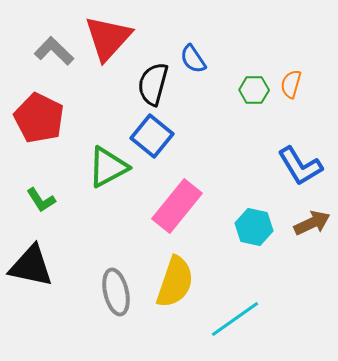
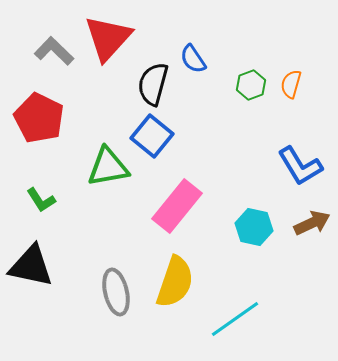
green hexagon: moved 3 px left, 5 px up; rotated 20 degrees counterclockwise
green triangle: rotated 18 degrees clockwise
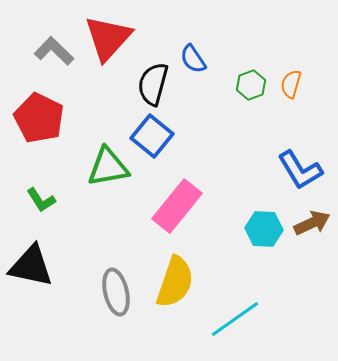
blue L-shape: moved 4 px down
cyan hexagon: moved 10 px right, 2 px down; rotated 9 degrees counterclockwise
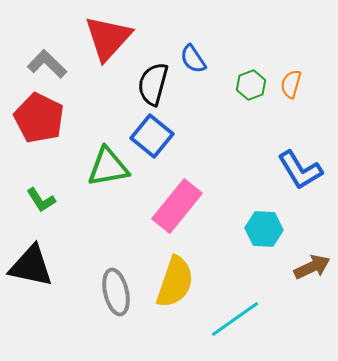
gray L-shape: moved 7 px left, 13 px down
brown arrow: moved 44 px down
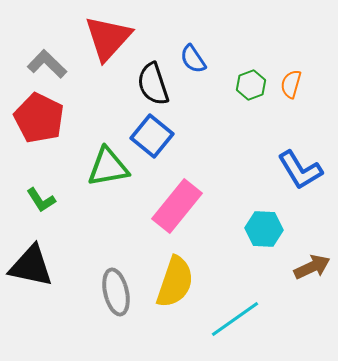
black semicircle: rotated 33 degrees counterclockwise
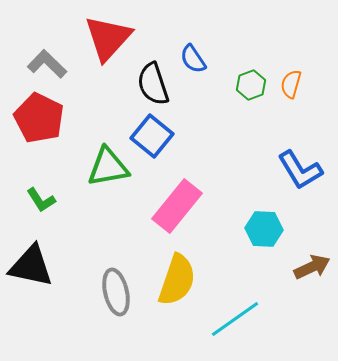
yellow semicircle: moved 2 px right, 2 px up
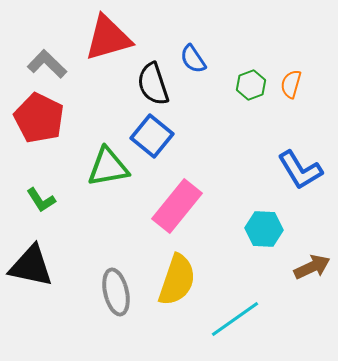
red triangle: rotated 32 degrees clockwise
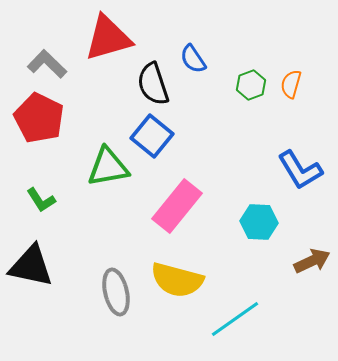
cyan hexagon: moved 5 px left, 7 px up
brown arrow: moved 6 px up
yellow semicircle: rotated 86 degrees clockwise
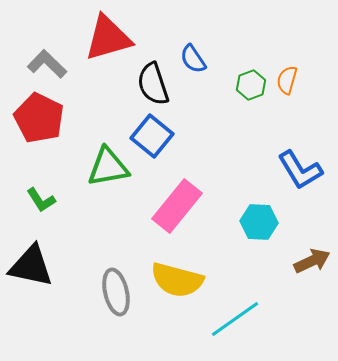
orange semicircle: moved 4 px left, 4 px up
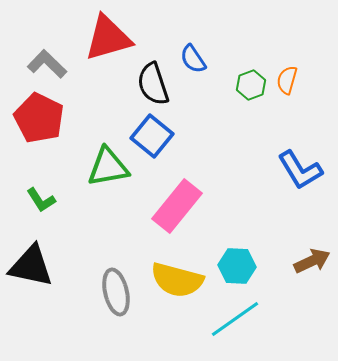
cyan hexagon: moved 22 px left, 44 px down
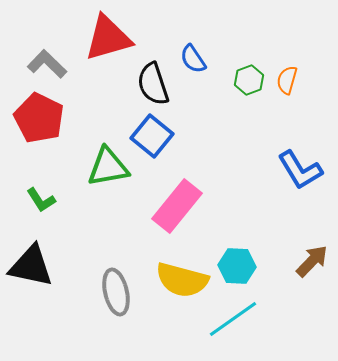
green hexagon: moved 2 px left, 5 px up
brown arrow: rotated 21 degrees counterclockwise
yellow semicircle: moved 5 px right
cyan line: moved 2 px left
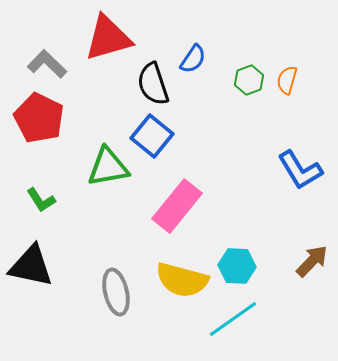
blue semicircle: rotated 112 degrees counterclockwise
